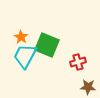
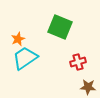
orange star: moved 3 px left, 2 px down; rotated 16 degrees clockwise
green square: moved 13 px right, 18 px up
cyan trapezoid: moved 2 px down; rotated 28 degrees clockwise
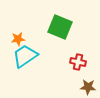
orange star: rotated 16 degrees clockwise
cyan trapezoid: moved 2 px up
red cross: rotated 28 degrees clockwise
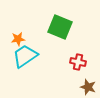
brown star: rotated 14 degrees clockwise
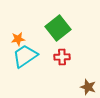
green square: moved 2 px left, 1 px down; rotated 30 degrees clockwise
red cross: moved 16 px left, 5 px up; rotated 14 degrees counterclockwise
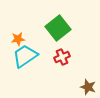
red cross: rotated 21 degrees counterclockwise
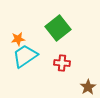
red cross: moved 6 px down; rotated 28 degrees clockwise
brown star: rotated 21 degrees clockwise
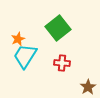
orange star: rotated 16 degrees counterclockwise
cyan trapezoid: rotated 24 degrees counterclockwise
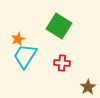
green square: moved 1 px right, 2 px up; rotated 20 degrees counterclockwise
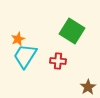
green square: moved 13 px right, 5 px down
red cross: moved 4 px left, 2 px up
